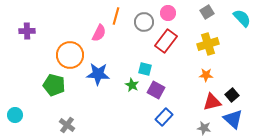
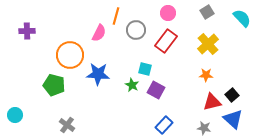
gray circle: moved 8 px left, 8 px down
yellow cross: rotated 25 degrees counterclockwise
blue rectangle: moved 8 px down
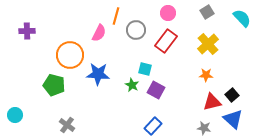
blue rectangle: moved 11 px left, 1 px down
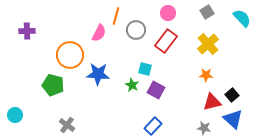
green pentagon: moved 1 px left
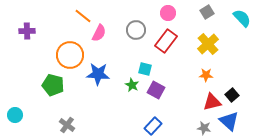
orange line: moved 33 px left; rotated 66 degrees counterclockwise
blue triangle: moved 4 px left, 2 px down
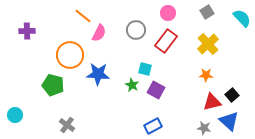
blue rectangle: rotated 18 degrees clockwise
